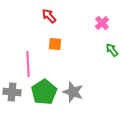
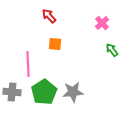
gray star: rotated 25 degrees counterclockwise
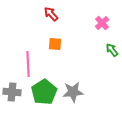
red arrow: moved 2 px right, 2 px up
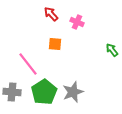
pink cross: moved 25 px left, 1 px up; rotated 24 degrees counterclockwise
pink line: rotated 35 degrees counterclockwise
gray star: rotated 15 degrees counterclockwise
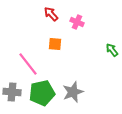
green pentagon: moved 2 px left, 1 px down; rotated 20 degrees clockwise
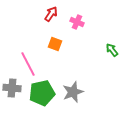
red arrow: rotated 77 degrees clockwise
orange square: rotated 16 degrees clockwise
pink line: rotated 10 degrees clockwise
gray cross: moved 4 px up
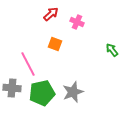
red arrow: rotated 14 degrees clockwise
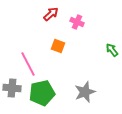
orange square: moved 3 px right, 2 px down
gray star: moved 12 px right
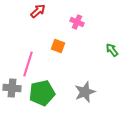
red arrow: moved 13 px left, 3 px up
pink line: rotated 45 degrees clockwise
